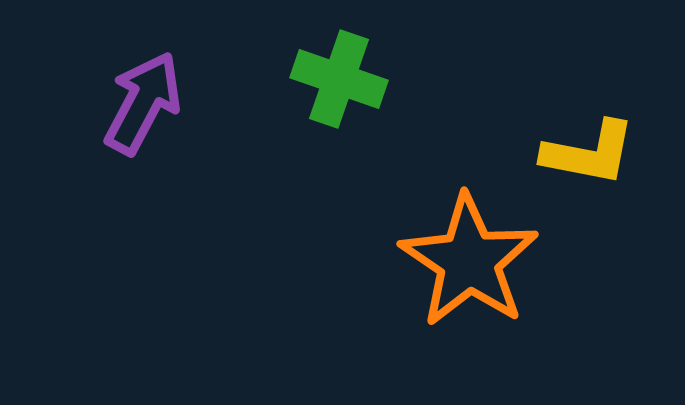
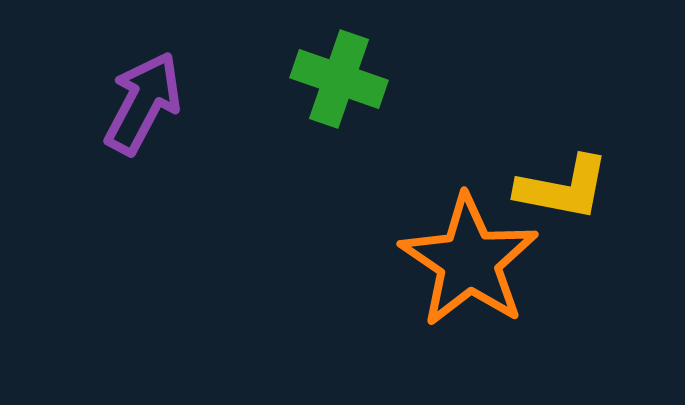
yellow L-shape: moved 26 px left, 35 px down
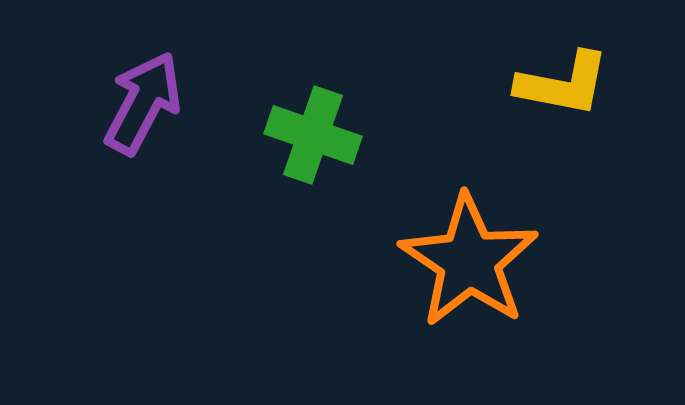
green cross: moved 26 px left, 56 px down
yellow L-shape: moved 104 px up
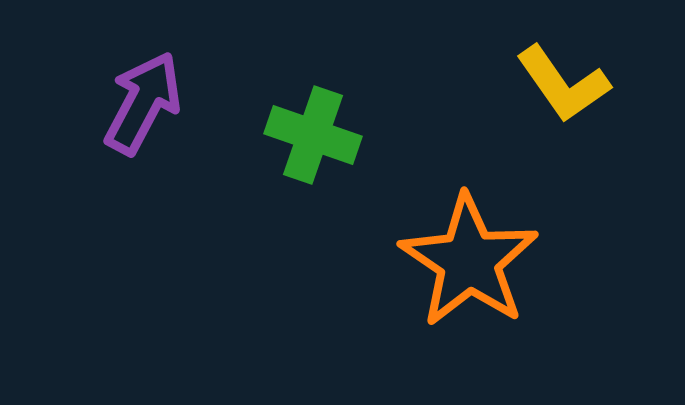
yellow L-shape: rotated 44 degrees clockwise
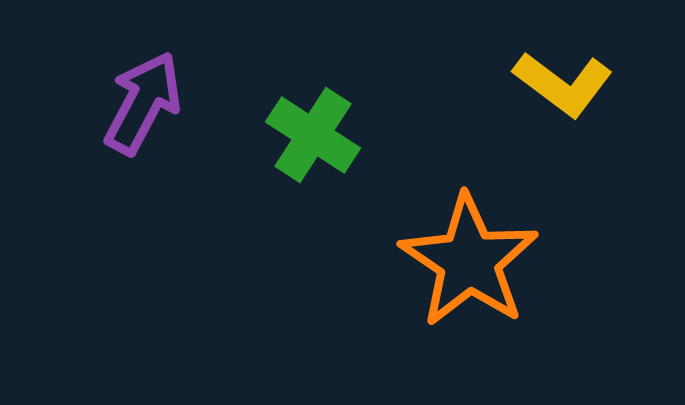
yellow L-shape: rotated 18 degrees counterclockwise
green cross: rotated 14 degrees clockwise
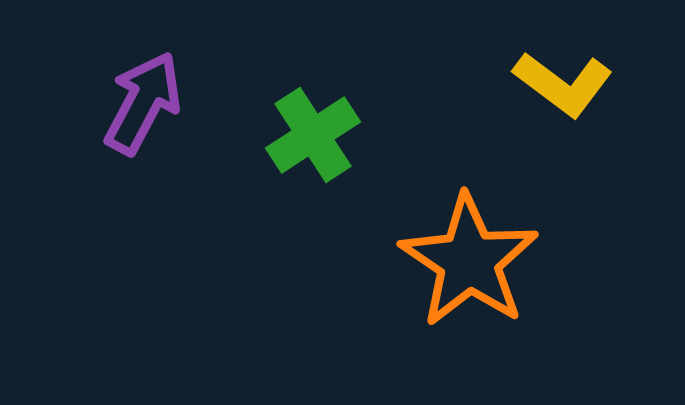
green cross: rotated 24 degrees clockwise
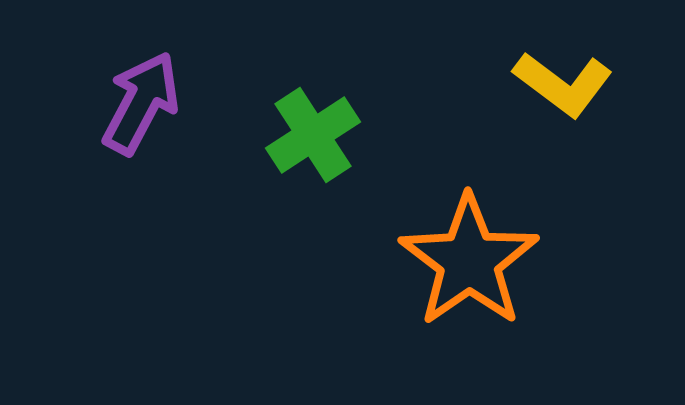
purple arrow: moved 2 px left
orange star: rotated 3 degrees clockwise
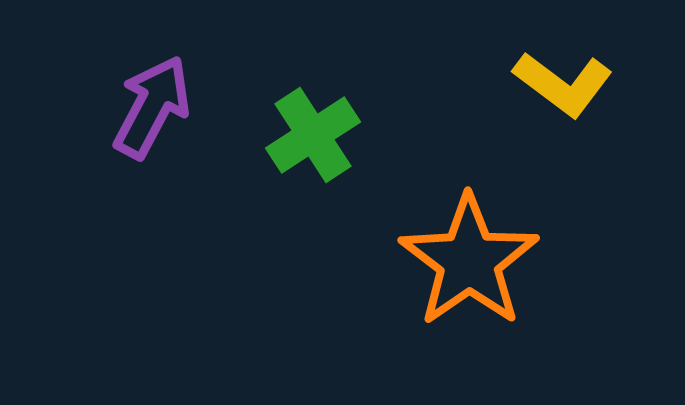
purple arrow: moved 11 px right, 4 px down
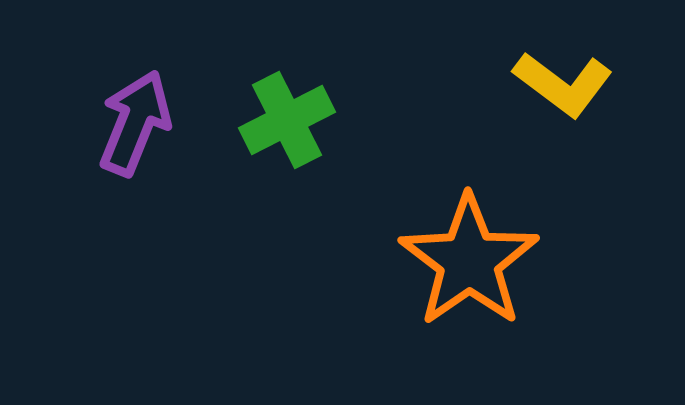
purple arrow: moved 17 px left, 16 px down; rotated 6 degrees counterclockwise
green cross: moved 26 px left, 15 px up; rotated 6 degrees clockwise
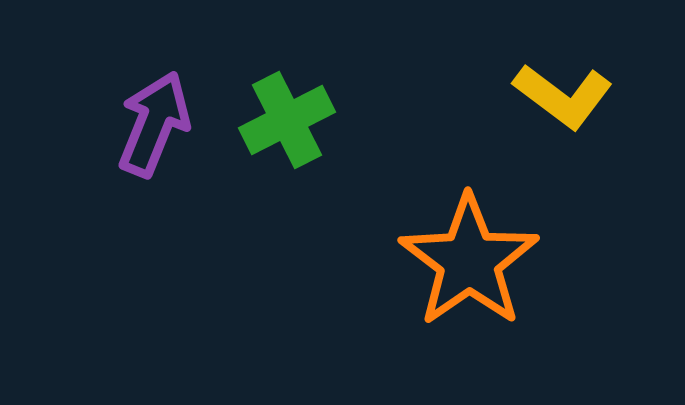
yellow L-shape: moved 12 px down
purple arrow: moved 19 px right, 1 px down
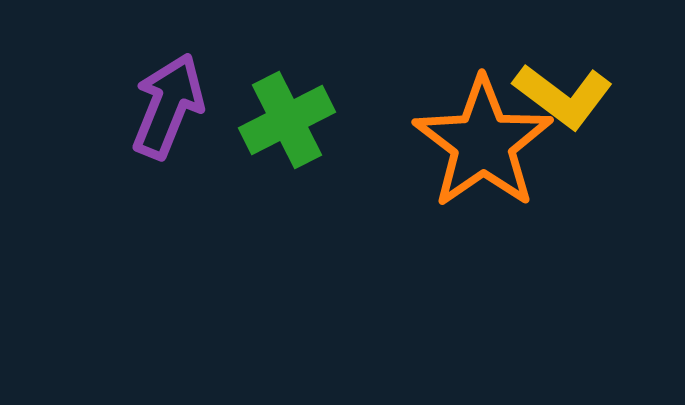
purple arrow: moved 14 px right, 18 px up
orange star: moved 14 px right, 118 px up
